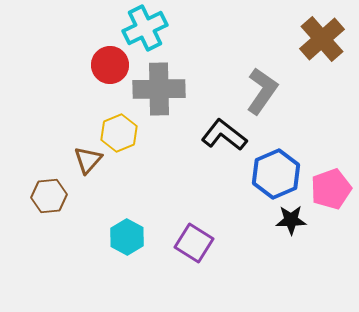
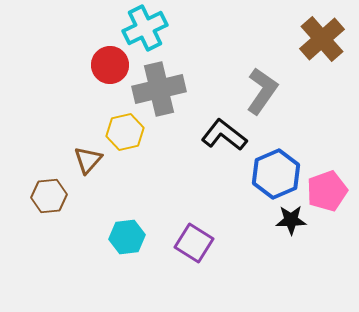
gray cross: rotated 12 degrees counterclockwise
yellow hexagon: moved 6 px right, 1 px up; rotated 9 degrees clockwise
pink pentagon: moved 4 px left, 2 px down
cyan hexagon: rotated 24 degrees clockwise
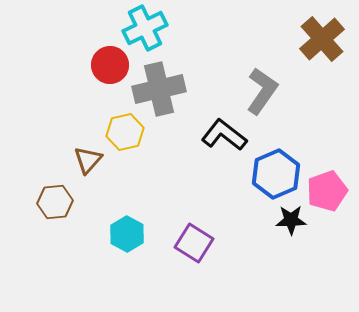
brown hexagon: moved 6 px right, 6 px down
cyan hexagon: moved 3 px up; rotated 24 degrees counterclockwise
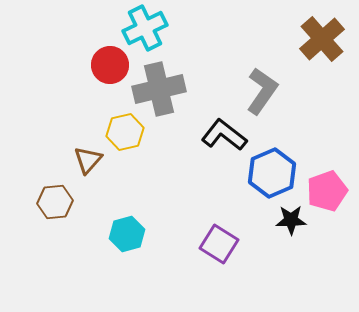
blue hexagon: moved 4 px left, 1 px up
cyan hexagon: rotated 16 degrees clockwise
purple square: moved 25 px right, 1 px down
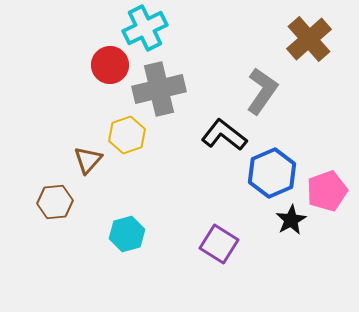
brown cross: moved 13 px left
yellow hexagon: moved 2 px right, 3 px down; rotated 6 degrees counterclockwise
black star: rotated 28 degrees counterclockwise
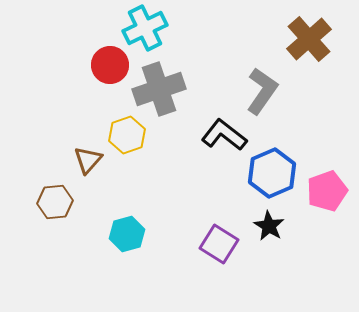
gray cross: rotated 6 degrees counterclockwise
black star: moved 22 px left, 6 px down; rotated 12 degrees counterclockwise
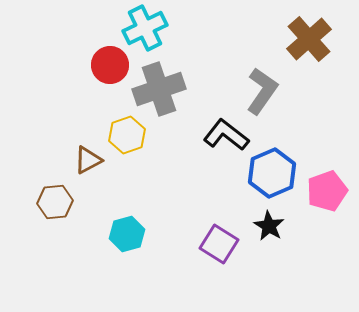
black L-shape: moved 2 px right
brown triangle: rotated 20 degrees clockwise
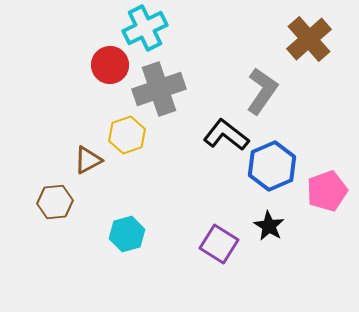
blue hexagon: moved 7 px up
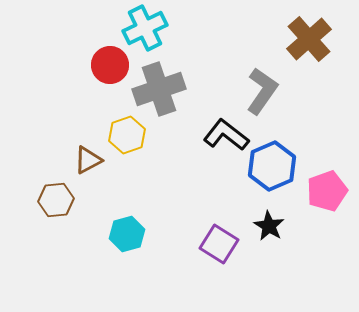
brown hexagon: moved 1 px right, 2 px up
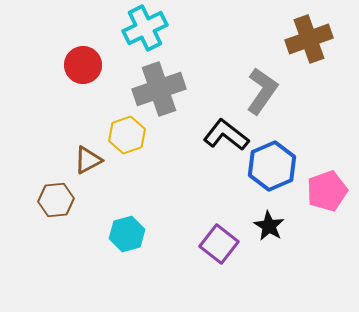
brown cross: rotated 21 degrees clockwise
red circle: moved 27 px left
purple square: rotated 6 degrees clockwise
